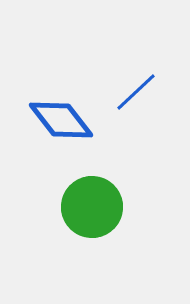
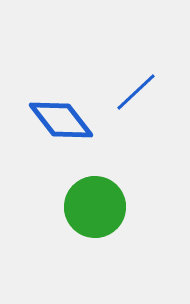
green circle: moved 3 px right
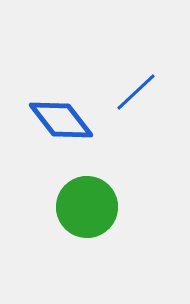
green circle: moved 8 px left
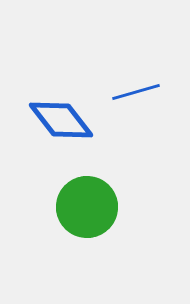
blue line: rotated 27 degrees clockwise
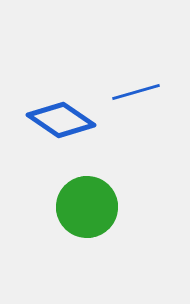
blue diamond: rotated 18 degrees counterclockwise
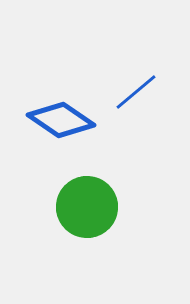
blue line: rotated 24 degrees counterclockwise
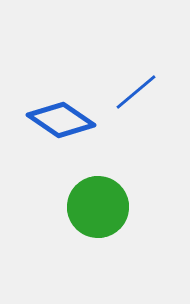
green circle: moved 11 px right
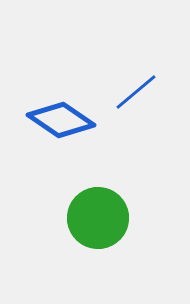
green circle: moved 11 px down
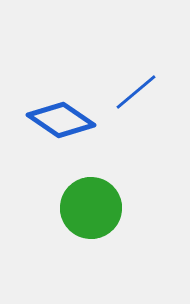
green circle: moved 7 px left, 10 px up
